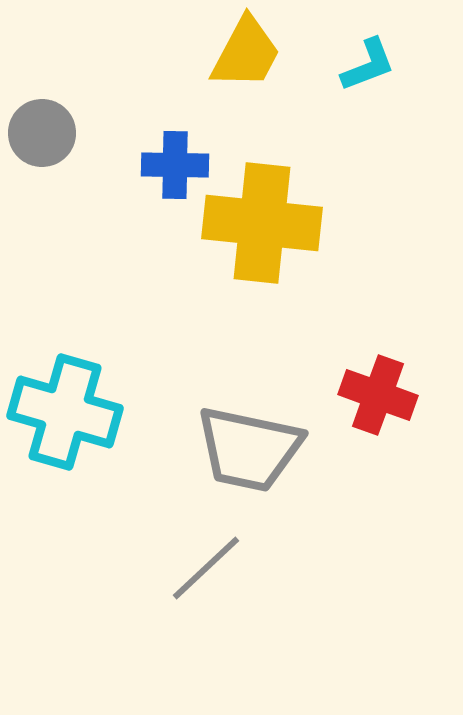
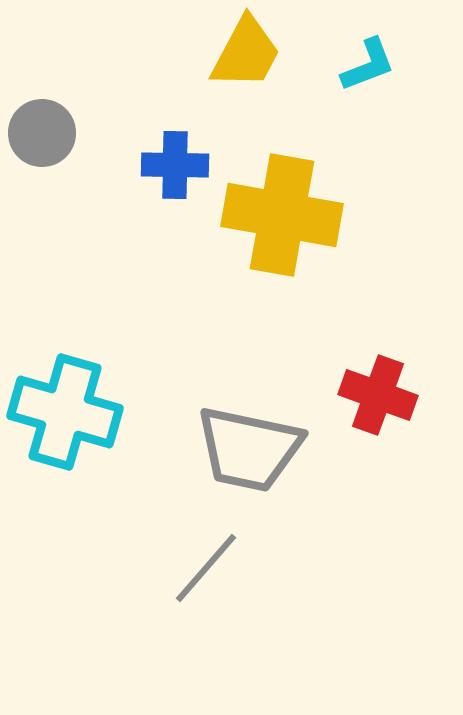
yellow cross: moved 20 px right, 8 px up; rotated 4 degrees clockwise
gray line: rotated 6 degrees counterclockwise
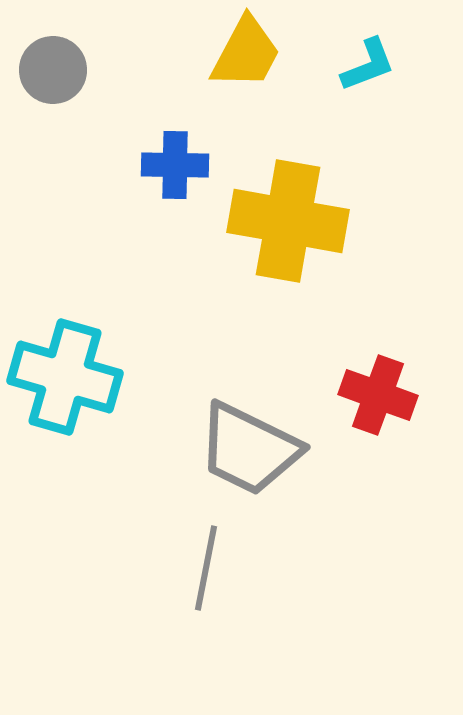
gray circle: moved 11 px right, 63 px up
yellow cross: moved 6 px right, 6 px down
cyan cross: moved 35 px up
gray trapezoid: rotated 14 degrees clockwise
gray line: rotated 30 degrees counterclockwise
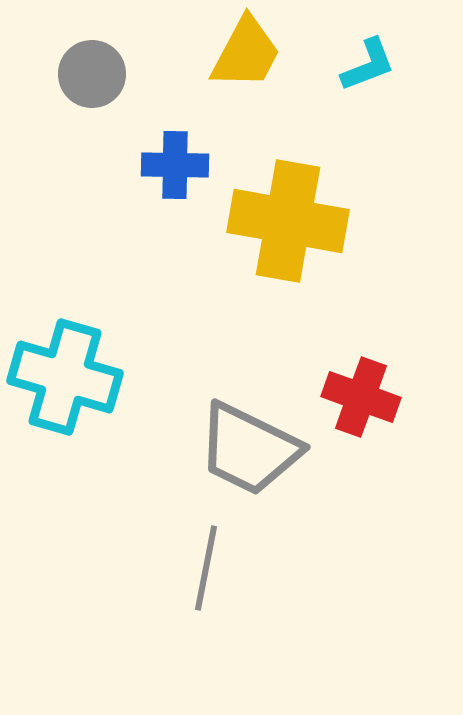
gray circle: moved 39 px right, 4 px down
red cross: moved 17 px left, 2 px down
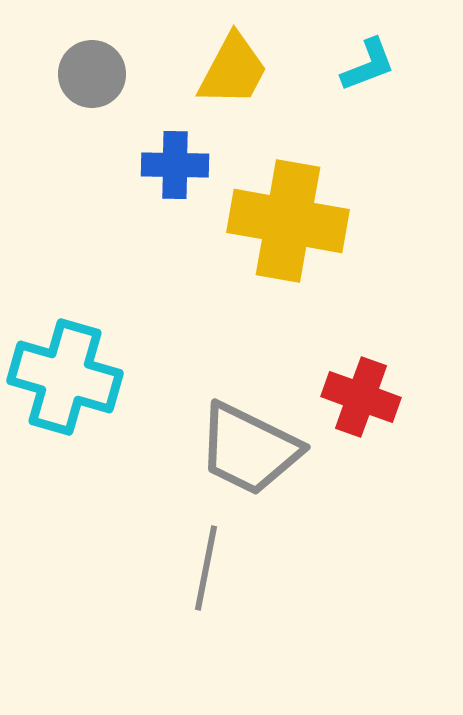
yellow trapezoid: moved 13 px left, 17 px down
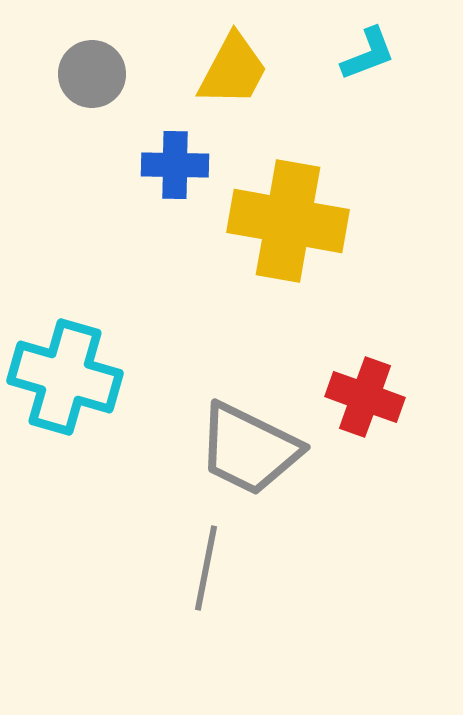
cyan L-shape: moved 11 px up
red cross: moved 4 px right
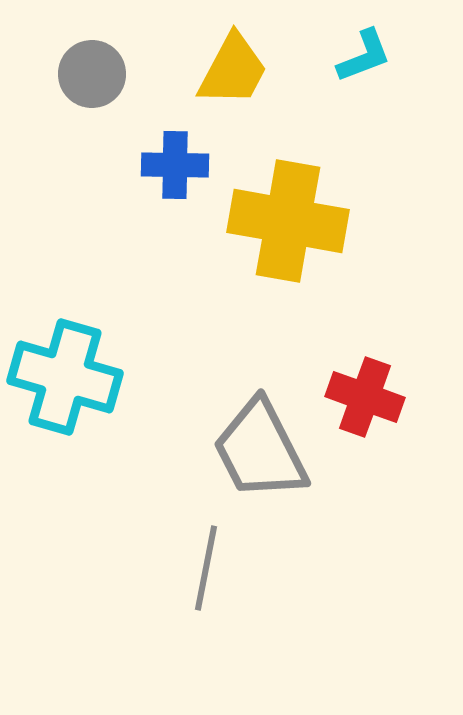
cyan L-shape: moved 4 px left, 2 px down
gray trapezoid: moved 11 px right, 1 px down; rotated 37 degrees clockwise
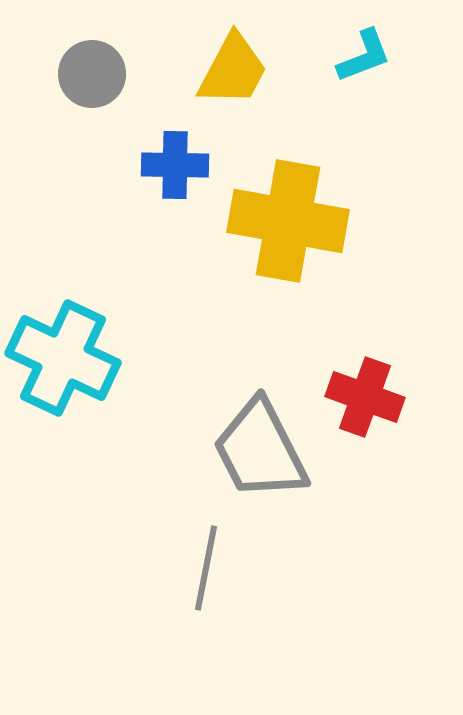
cyan cross: moved 2 px left, 19 px up; rotated 9 degrees clockwise
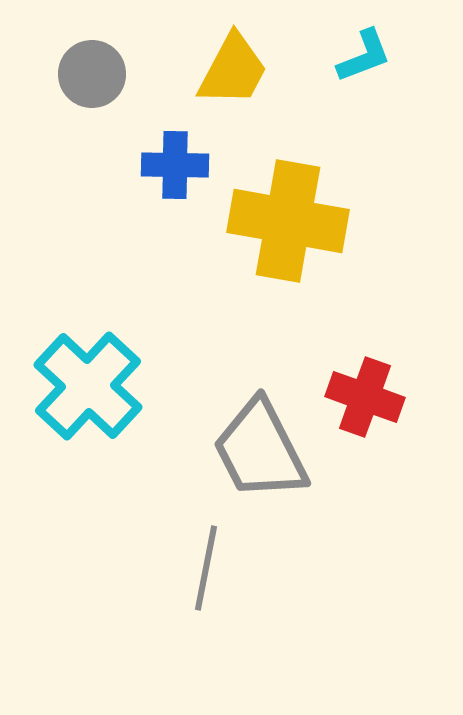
cyan cross: moved 25 px right, 28 px down; rotated 18 degrees clockwise
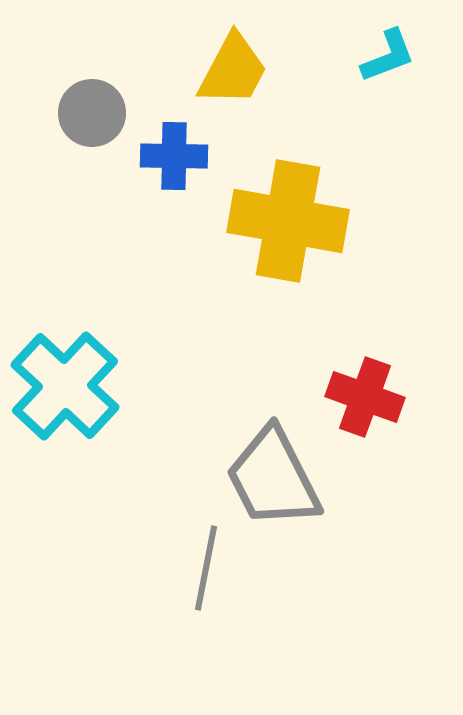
cyan L-shape: moved 24 px right
gray circle: moved 39 px down
blue cross: moved 1 px left, 9 px up
cyan cross: moved 23 px left
gray trapezoid: moved 13 px right, 28 px down
